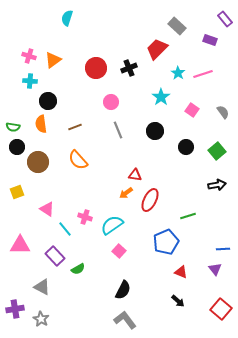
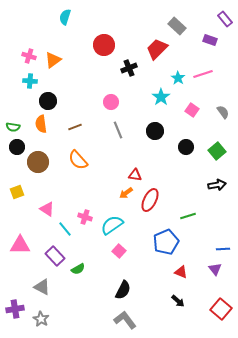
cyan semicircle at (67, 18): moved 2 px left, 1 px up
red circle at (96, 68): moved 8 px right, 23 px up
cyan star at (178, 73): moved 5 px down
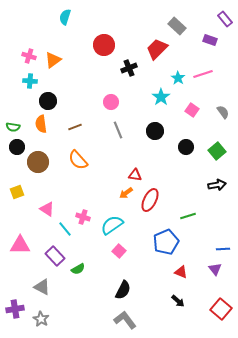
pink cross at (85, 217): moved 2 px left
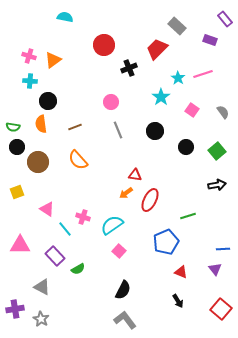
cyan semicircle at (65, 17): rotated 84 degrees clockwise
black arrow at (178, 301): rotated 16 degrees clockwise
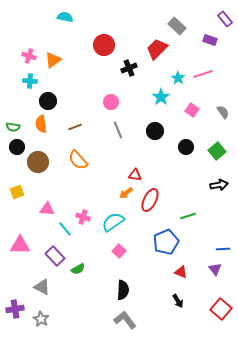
black arrow at (217, 185): moved 2 px right
pink triangle at (47, 209): rotated 28 degrees counterclockwise
cyan semicircle at (112, 225): moved 1 px right, 3 px up
black semicircle at (123, 290): rotated 24 degrees counterclockwise
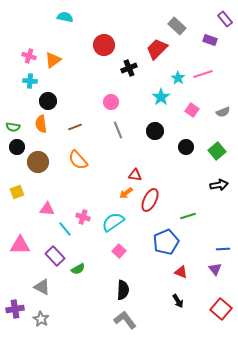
gray semicircle at (223, 112): rotated 104 degrees clockwise
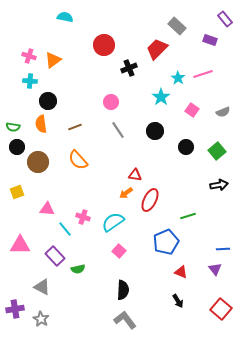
gray line at (118, 130): rotated 12 degrees counterclockwise
green semicircle at (78, 269): rotated 16 degrees clockwise
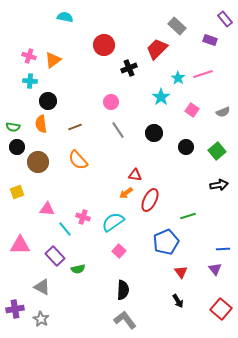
black circle at (155, 131): moved 1 px left, 2 px down
red triangle at (181, 272): rotated 32 degrees clockwise
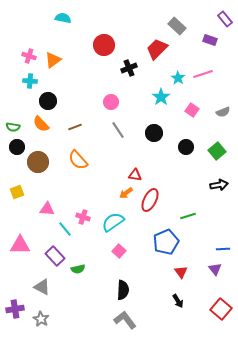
cyan semicircle at (65, 17): moved 2 px left, 1 px down
orange semicircle at (41, 124): rotated 36 degrees counterclockwise
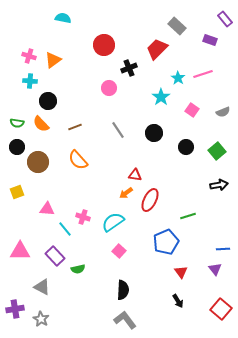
pink circle at (111, 102): moved 2 px left, 14 px up
green semicircle at (13, 127): moved 4 px right, 4 px up
pink triangle at (20, 245): moved 6 px down
